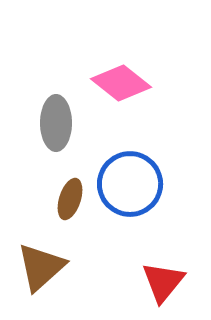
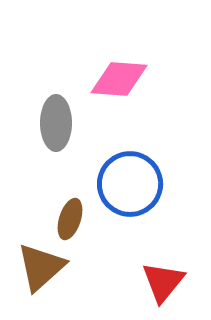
pink diamond: moved 2 px left, 4 px up; rotated 34 degrees counterclockwise
brown ellipse: moved 20 px down
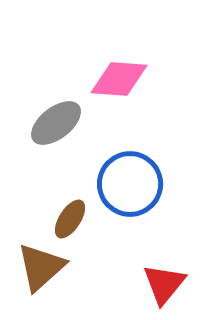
gray ellipse: rotated 52 degrees clockwise
brown ellipse: rotated 15 degrees clockwise
red triangle: moved 1 px right, 2 px down
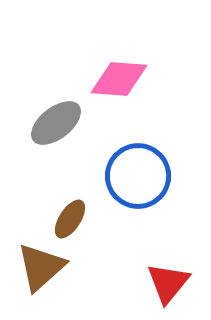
blue circle: moved 8 px right, 8 px up
red triangle: moved 4 px right, 1 px up
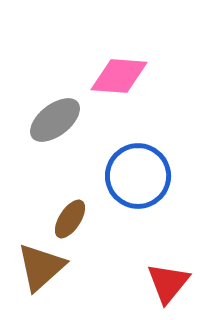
pink diamond: moved 3 px up
gray ellipse: moved 1 px left, 3 px up
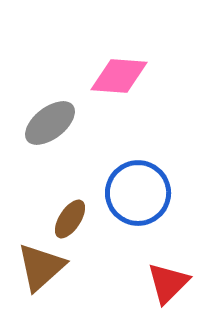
gray ellipse: moved 5 px left, 3 px down
blue circle: moved 17 px down
red triangle: rotated 6 degrees clockwise
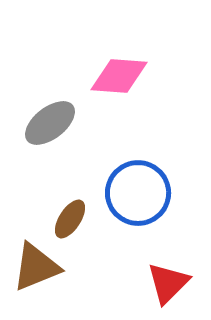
brown triangle: moved 5 px left; rotated 20 degrees clockwise
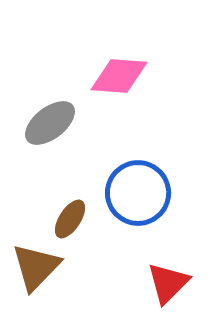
brown triangle: rotated 24 degrees counterclockwise
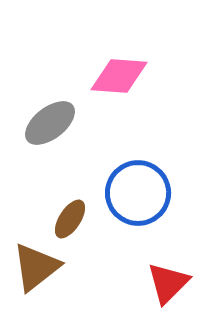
brown triangle: rotated 8 degrees clockwise
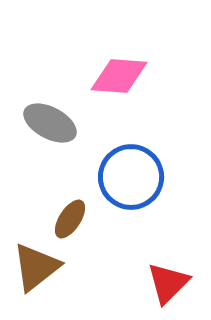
gray ellipse: rotated 66 degrees clockwise
blue circle: moved 7 px left, 16 px up
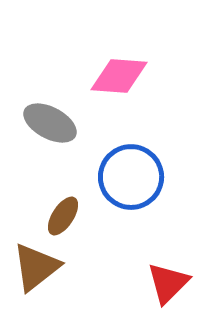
brown ellipse: moved 7 px left, 3 px up
